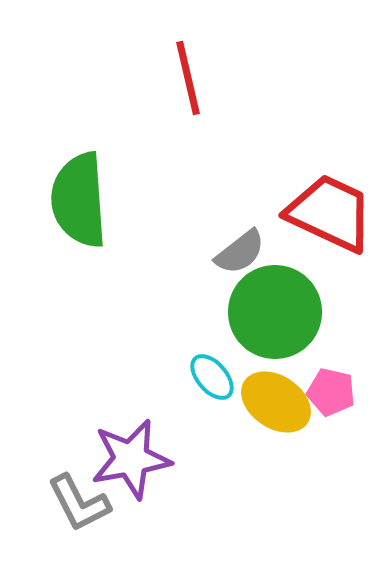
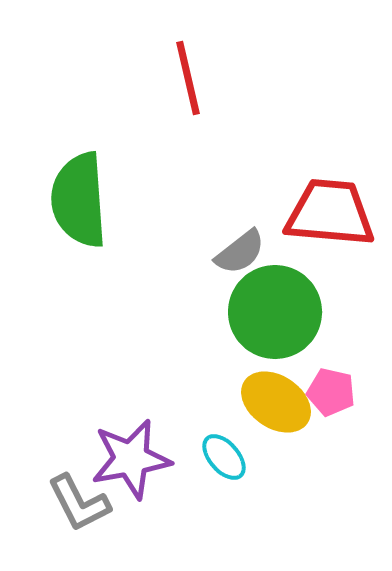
red trapezoid: rotated 20 degrees counterclockwise
cyan ellipse: moved 12 px right, 80 px down
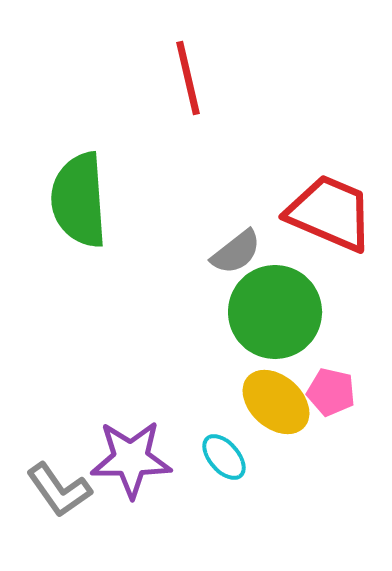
red trapezoid: rotated 18 degrees clockwise
gray semicircle: moved 4 px left
yellow ellipse: rotated 8 degrees clockwise
purple star: rotated 10 degrees clockwise
gray L-shape: moved 20 px left, 13 px up; rotated 8 degrees counterclockwise
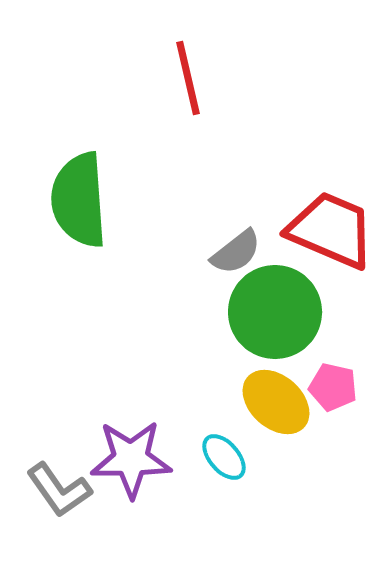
red trapezoid: moved 1 px right, 17 px down
pink pentagon: moved 2 px right, 5 px up
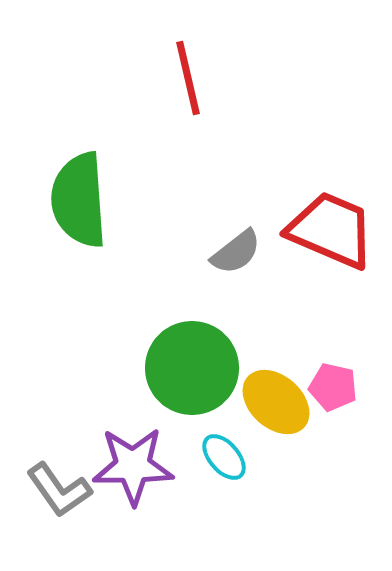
green circle: moved 83 px left, 56 px down
purple star: moved 2 px right, 7 px down
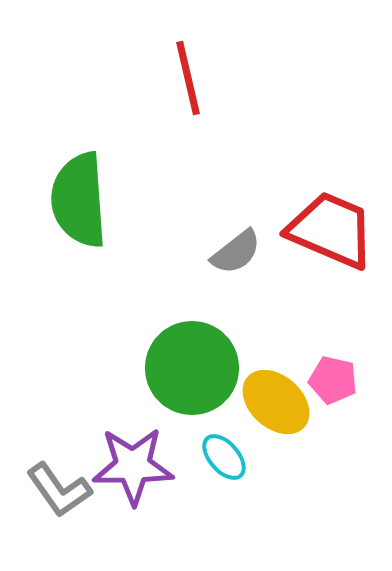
pink pentagon: moved 7 px up
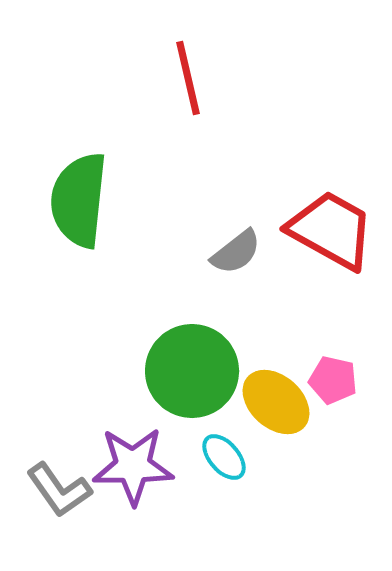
green semicircle: rotated 10 degrees clockwise
red trapezoid: rotated 6 degrees clockwise
green circle: moved 3 px down
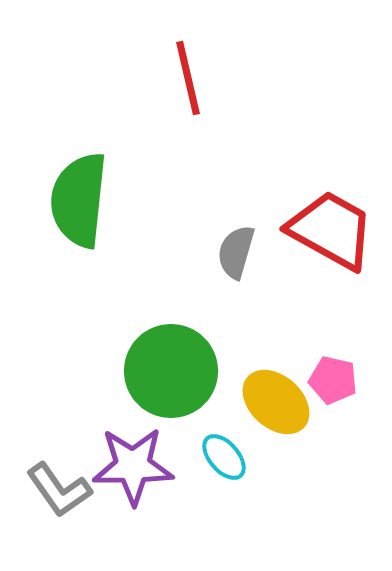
gray semicircle: rotated 144 degrees clockwise
green circle: moved 21 px left
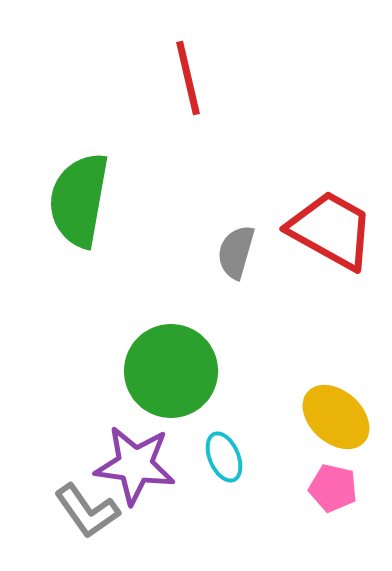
green semicircle: rotated 4 degrees clockwise
pink pentagon: moved 108 px down
yellow ellipse: moved 60 px right, 15 px down
cyan ellipse: rotated 18 degrees clockwise
purple star: moved 2 px right, 1 px up; rotated 8 degrees clockwise
gray L-shape: moved 28 px right, 21 px down
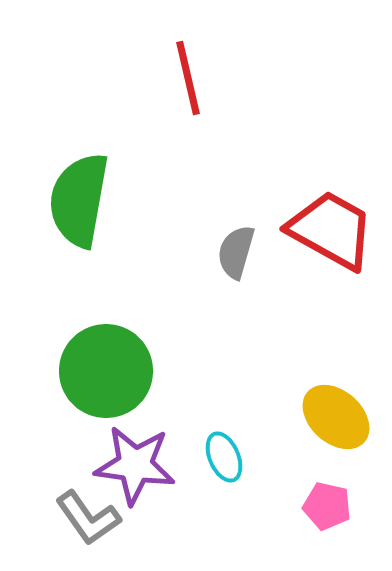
green circle: moved 65 px left
pink pentagon: moved 6 px left, 18 px down
gray L-shape: moved 1 px right, 7 px down
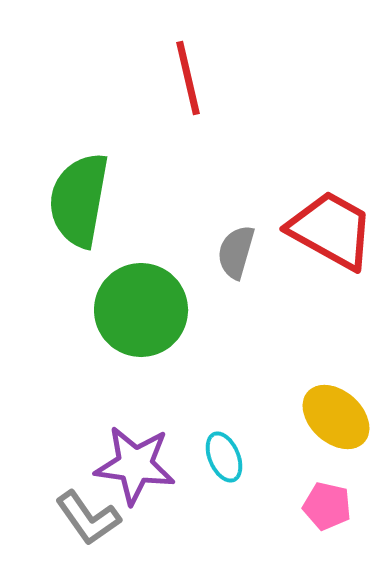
green circle: moved 35 px right, 61 px up
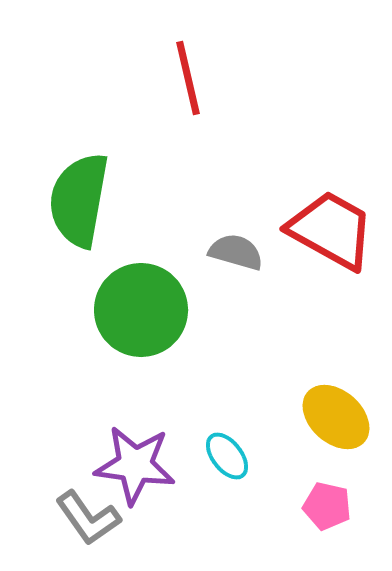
gray semicircle: rotated 90 degrees clockwise
cyan ellipse: moved 3 px right, 1 px up; rotated 15 degrees counterclockwise
